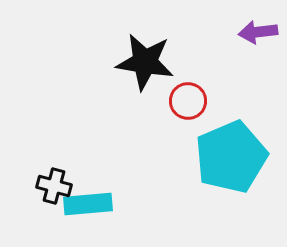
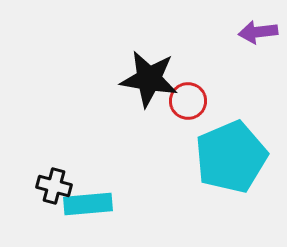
black star: moved 4 px right, 17 px down
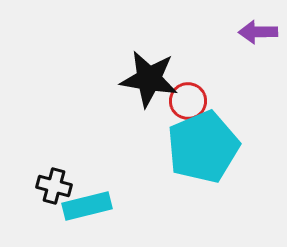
purple arrow: rotated 6 degrees clockwise
cyan pentagon: moved 28 px left, 10 px up
cyan rectangle: moved 1 px left, 2 px down; rotated 9 degrees counterclockwise
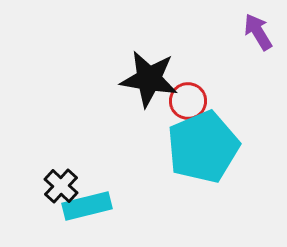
purple arrow: rotated 60 degrees clockwise
black cross: moved 7 px right; rotated 28 degrees clockwise
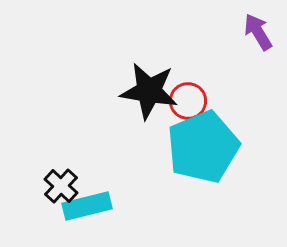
black star: moved 12 px down
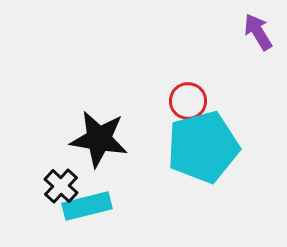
black star: moved 50 px left, 48 px down
cyan pentagon: rotated 8 degrees clockwise
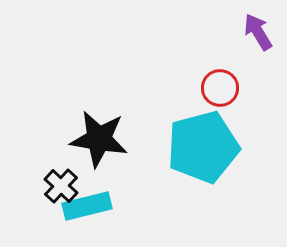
red circle: moved 32 px right, 13 px up
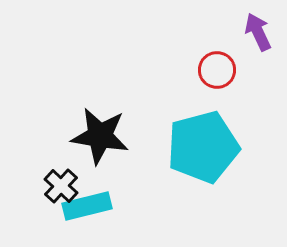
purple arrow: rotated 6 degrees clockwise
red circle: moved 3 px left, 18 px up
black star: moved 1 px right, 3 px up
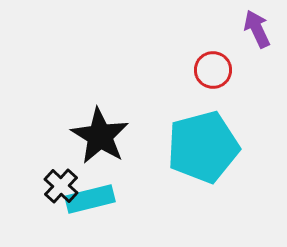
purple arrow: moved 1 px left, 3 px up
red circle: moved 4 px left
black star: rotated 22 degrees clockwise
cyan rectangle: moved 3 px right, 7 px up
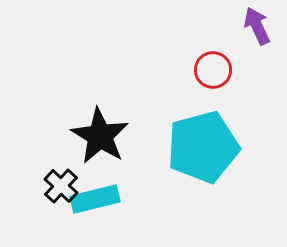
purple arrow: moved 3 px up
cyan rectangle: moved 5 px right
